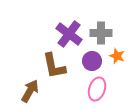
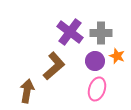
purple cross: moved 1 px right, 2 px up
purple circle: moved 3 px right
brown L-shape: rotated 120 degrees counterclockwise
brown arrow: moved 3 px left; rotated 20 degrees counterclockwise
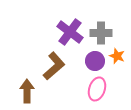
brown arrow: rotated 10 degrees counterclockwise
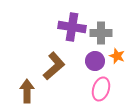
purple cross: moved 2 px right, 5 px up; rotated 28 degrees counterclockwise
pink ellipse: moved 4 px right
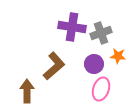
gray cross: rotated 20 degrees counterclockwise
orange star: moved 1 px right; rotated 14 degrees counterclockwise
purple circle: moved 1 px left, 3 px down
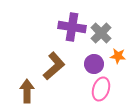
gray cross: rotated 25 degrees counterclockwise
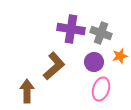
purple cross: moved 1 px left, 2 px down
gray cross: rotated 25 degrees counterclockwise
orange star: moved 2 px right; rotated 21 degrees counterclockwise
purple circle: moved 2 px up
